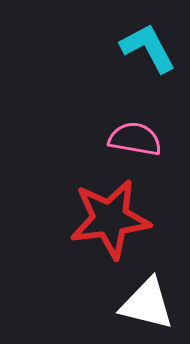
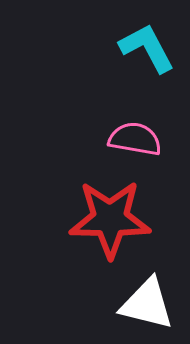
cyan L-shape: moved 1 px left
red star: rotated 8 degrees clockwise
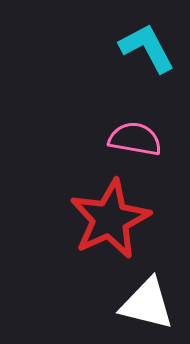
red star: rotated 26 degrees counterclockwise
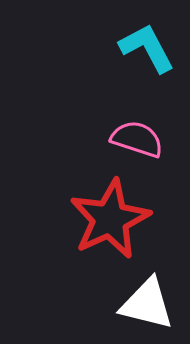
pink semicircle: moved 2 px right; rotated 8 degrees clockwise
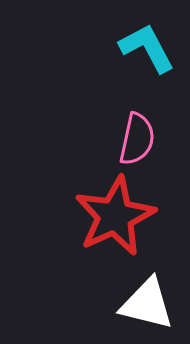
pink semicircle: rotated 84 degrees clockwise
red star: moved 5 px right, 3 px up
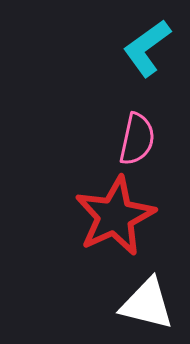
cyan L-shape: rotated 98 degrees counterclockwise
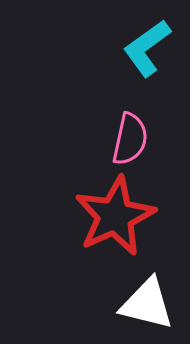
pink semicircle: moved 7 px left
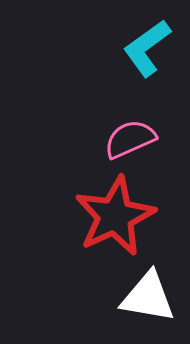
pink semicircle: rotated 126 degrees counterclockwise
white triangle: moved 1 px right, 7 px up; rotated 4 degrees counterclockwise
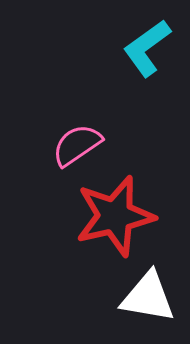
pink semicircle: moved 53 px left, 6 px down; rotated 10 degrees counterclockwise
red star: rotated 12 degrees clockwise
